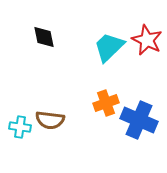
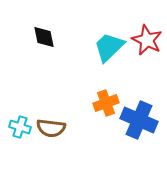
brown semicircle: moved 1 px right, 8 px down
cyan cross: rotated 10 degrees clockwise
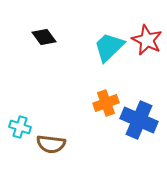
black diamond: rotated 25 degrees counterclockwise
brown semicircle: moved 16 px down
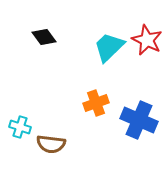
orange cross: moved 10 px left
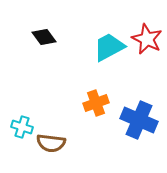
red star: moved 1 px up
cyan trapezoid: rotated 16 degrees clockwise
cyan cross: moved 2 px right
brown semicircle: moved 1 px up
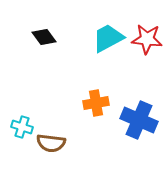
red star: rotated 20 degrees counterclockwise
cyan trapezoid: moved 1 px left, 9 px up
orange cross: rotated 10 degrees clockwise
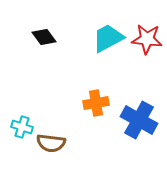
blue cross: rotated 6 degrees clockwise
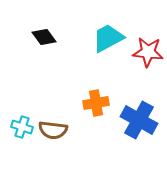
red star: moved 1 px right, 13 px down
brown semicircle: moved 2 px right, 13 px up
